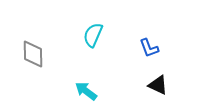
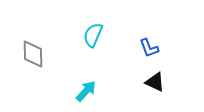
black triangle: moved 3 px left, 3 px up
cyan arrow: rotated 95 degrees clockwise
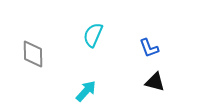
black triangle: rotated 10 degrees counterclockwise
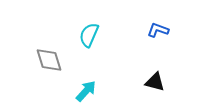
cyan semicircle: moved 4 px left
blue L-shape: moved 9 px right, 18 px up; rotated 130 degrees clockwise
gray diamond: moved 16 px right, 6 px down; rotated 16 degrees counterclockwise
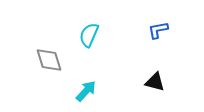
blue L-shape: rotated 30 degrees counterclockwise
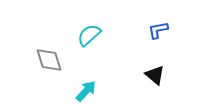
cyan semicircle: rotated 25 degrees clockwise
black triangle: moved 7 px up; rotated 25 degrees clockwise
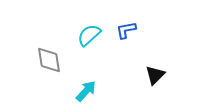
blue L-shape: moved 32 px left
gray diamond: rotated 8 degrees clockwise
black triangle: rotated 35 degrees clockwise
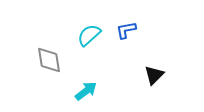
black triangle: moved 1 px left
cyan arrow: rotated 10 degrees clockwise
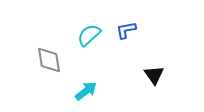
black triangle: rotated 20 degrees counterclockwise
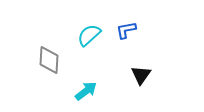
gray diamond: rotated 12 degrees clockwise
black triangle: moved 13 px left; rotated 10 degrees clockwise
